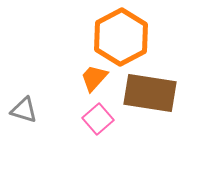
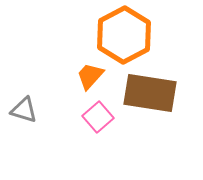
orange hexagon: moved 3 px right, 2 px up
orange trapezoid: moved 4 px left, 2 px up
pink square: moved 2 px up
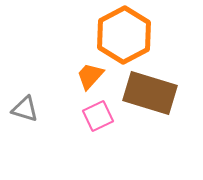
brown rectangle: rotated 8 degrees clockwise
gray triangle: moved 1 px right, 1 px up
pink square: moved 1 px up; rotated 16 degrees clockwise
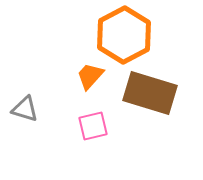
pink square: moved 5 px left, 10 px down; rotated 12 degrees clockwise
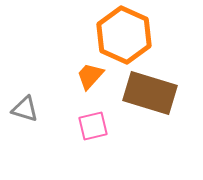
orange hexagon: rotated 8 degrees counterclockwise
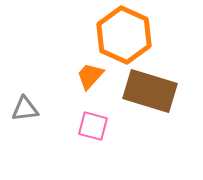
brown rectangle: moved 2 px up
gray triangle: rotated 24 degrees counterclockwise
pink square: rotated 28 degrees clockwise
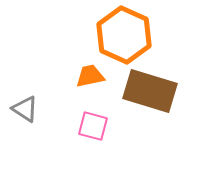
orange trapezoid: rotated 36 degrees clockwise
gray triangle: rotated 40 degrees clockwise
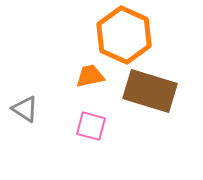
pink square: moved 2 px left
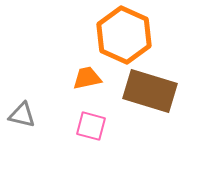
orange trapezoid: moved 3 px left, 2 px down
gray triangle: moved 3 px left, 6 px down; rotated 20 degrees counterclockwise
